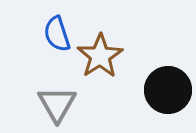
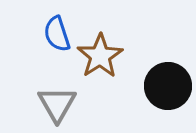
black circle: moved 4 px up
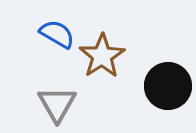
blue semicircle: rotated 138 degrees clockwise
brown star: moved 2 px right
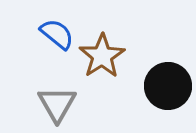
blue semicircle: rotated 9 degrees clockwise
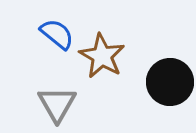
brown star: rotated 9 degrees counterclockwise
black circle: moved 2 px right, 4 px up
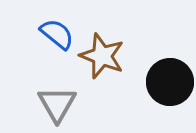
brown star: rotated 9 degrees counterclockwise
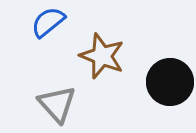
blue semicircle: moved 9 px left, 12 px up; rotated 78 degrees counterclockwise
gray triangle: rotated 12 degrees counterclockwise
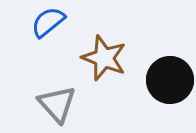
brown star: moved 2 px right, 2 px down
black circle: moved 2 px up
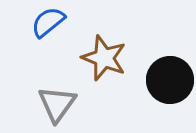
gray triangle: rotated 18 degrees clockwise
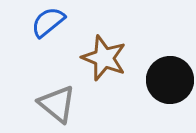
gray triangle: rotated 27 degrees counterclockwise
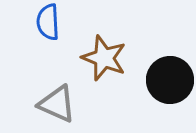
blue semicircle: rotated 54 degrees counterclockwise
gray triangle: rotated 15 degrees counterclockwise
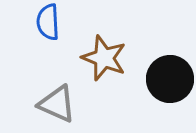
black circle: moved 1 px up
